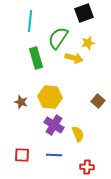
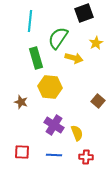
yellow star: moved 8 px right; rotated 16 degrees counterclockwise
yellow hexagon: moved 10 px up
yellow semicircle: moved 1 px left, 1 px up
red square: moved 3 px up
red cross: moved 1 px left, 10 px up
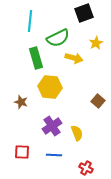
green semicircle: rotated 150 degrees counterclockwise
purple cross: moved 2 px left, 1 px down; rotated 24 degrees clockwise
red cross: moved 11 px down; rotated 24 degrees clockwise
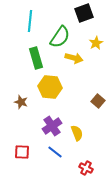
green semicircle: moved 2 px right, 1 px up; rotated 30 degrees counterclockwise
blue line: moved 1 px right, 3 px up; rotated 35 degrees clockwise
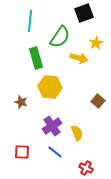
yellow arrow: moved 5 px right
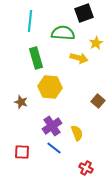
green semicircle: moved 3 px right, 4 px up; rotated 120 degrees counterclockwise
blue line: moved 1 px left, 4 px up
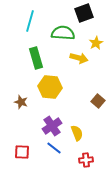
cyan line: rotated 10 degrees clockwise
red cross: moved 8 px up; rotated 32 degrees counterclockwise
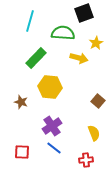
green rectangle: rotated 60 degrees clockwise
yellow semicircle: moved 17 px right
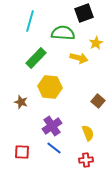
yellow semicircle: moved 6 px left
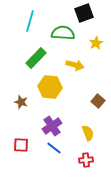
yellow arrow: moved 4 px left, 7 px down
red square: moved 1 px left, 7 px up
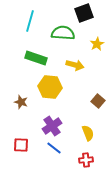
yellow star: moved 1 px right, 1 px down
green rectangle: rotated 65 degrees clockwise
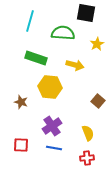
black square: moved 2 px right; rotated 30 degrees clockwise
blue line: rotated 28 degrees counterclockwise
red cross: moved 1 px right, 2 px up
